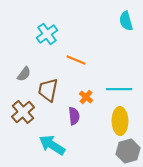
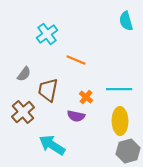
purple semicircle: moved 2 px right; rotated 108 degrees clockwise
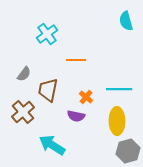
orange line: rotated 24 degrees counterclockwise
yellow ellipse: moved 3 px left
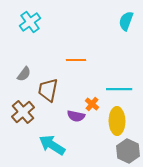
cyan semicircle: rotated 36 degrees clockwise
cyan cross: moved 17 px left, 12 px up
orange cross: moved 6 px right, 7 px down
gray hexagon: rotated 20 degrees counterclockwise
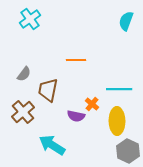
cyan cross: moved 3 px up
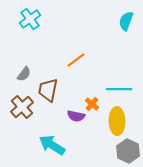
orange line: rotated 36 degrees counterclockwise
brown cross: moved 1 px left, 5 px up
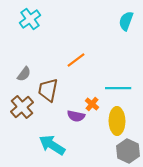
cyan line: moved 1 px left, 1 px up
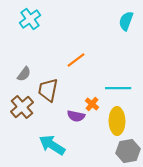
gray hexagon: rotated 25 degrees clockwise
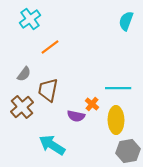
orange line: moved 26 px left, 13 px up
yellow ellipse: moved 1 px left, 1 px up
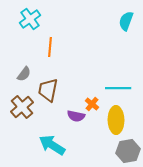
orange line: rotated 48 degrees counterclockwise
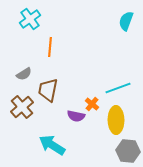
gray semicircle: rotated 21 degrees clockwise
cyan line: rotated 20 degrees counterclockwise
gray hexagon: rotated 15 degrees clockwise
